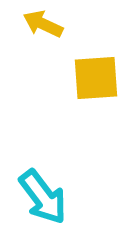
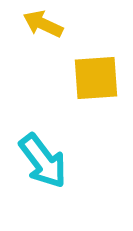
cyan arrow: moved 36 px up
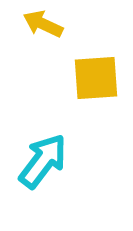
cyan arrow: rotated 106 degrees counterclockwise
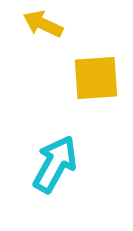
cyan arrow: moved 12 px right, 3 px down; rotated 8 degrees counterclockwise
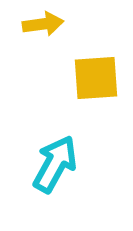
yellow arrow: rotated 147 degrees clockwise
